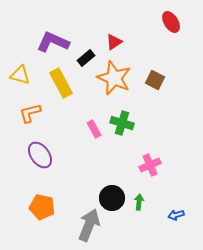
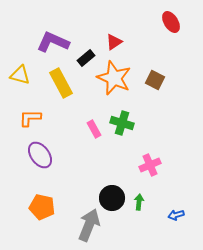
orange L-shape: moved 5 px down; rotated 15 degrees clockwise
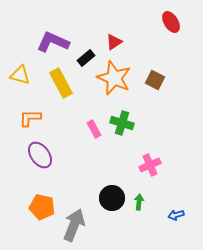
gray arrow: moved 15 px left
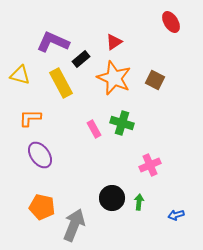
black rectangle: moved 5 px left, 1 px down
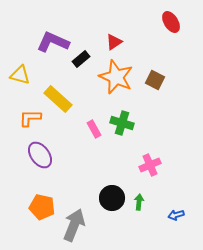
orange star: moved 2 px right, 1 px up
yellow rectangle: moved 3 px left, 16 px down; rotated 20 degrees counterclockwise
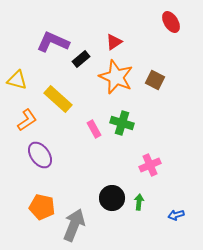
yellow triangle: moved 3 px left, 5 px down
orange L-shape: moved 3 px left, 2 px down; rotated 145 degrees clockwise
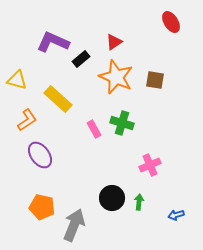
brown square: rotated 18 degrees counterclockwise
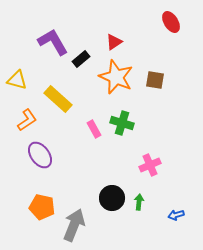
purple L-shape: rotated 36 degrees clockwise
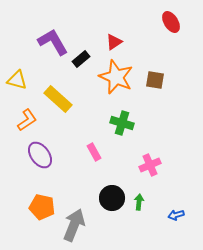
pink rectangle: moved 23 px down
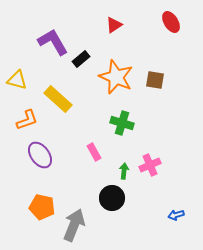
red triangle: moved 17 px up
orange L-shape: rotated 15 degrees clockwise
green arrow: moved 15 px left, 31 px up
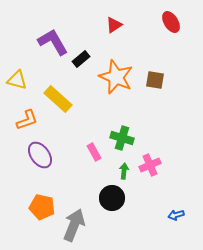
green cross: moved 15 px down
